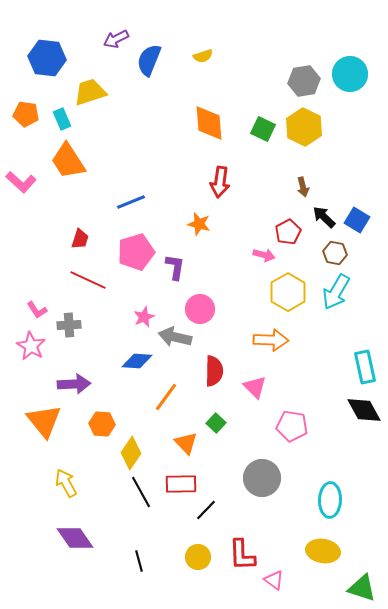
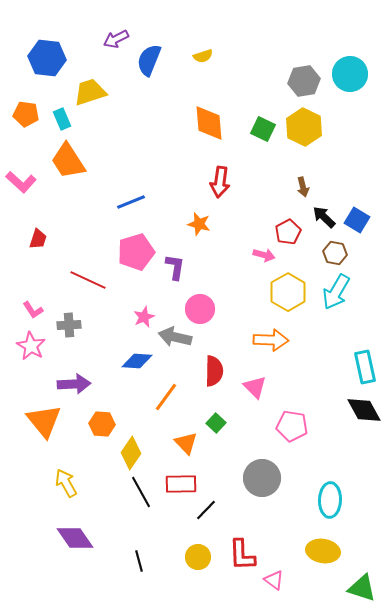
red trapezoid at (80, 239): moved 42 px left
pink L-shape at (37, 310): moved 4 px left
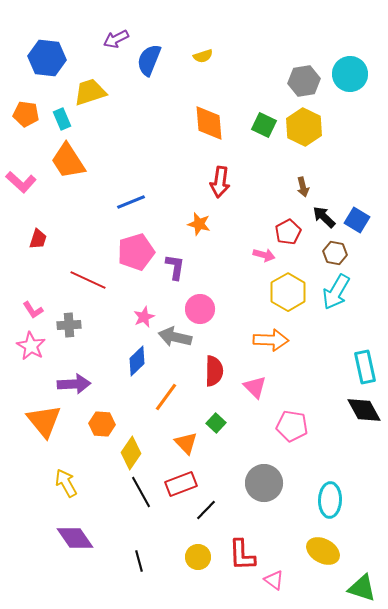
green square at (263, 129): moved 1 px right, 4 px up
blue diamond at (137, 361): rotated 48 degrees counterclockwise
gray circle at (262, 478): moved 2 px right, 5 px down
red rectangle at (181, 484): rotated 20 degrees counterclockwise
yellow ellipse at (323, 551): rotated 20 degrees clockwise
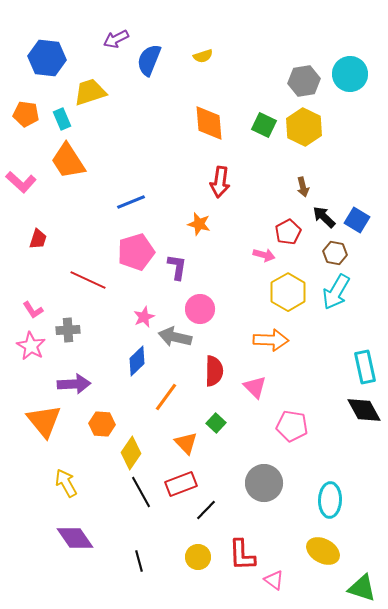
purple L-shape at (175, 267): moved 2 px right
gray cross at (69, 325): moved 1 px left, 5 px down
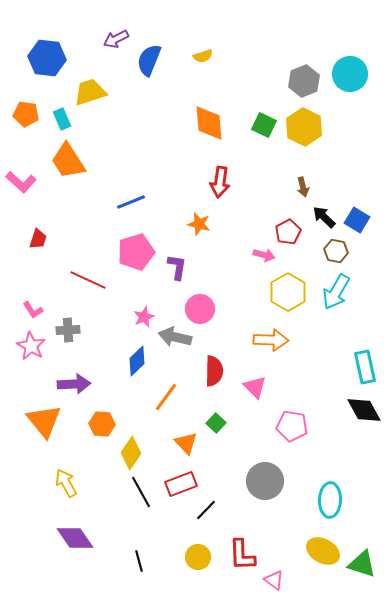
gray hexagon at (304, 81): rotated 12 degrees counterclockwise
brown hexagon at (335, 253): moved 1 px right, 2 px up
gray circle at (264, 483): moved 1 px right, 2 px up
green triangle at (362, 588): moved 24 px up
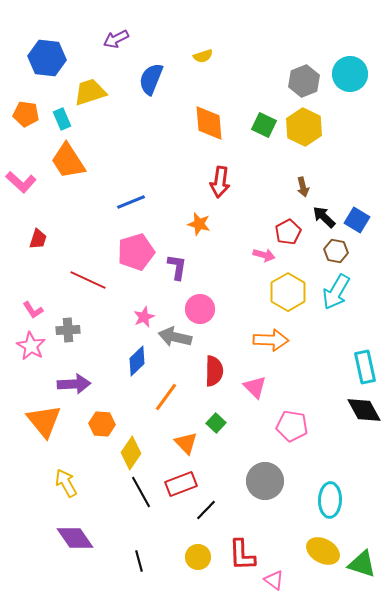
blue semicircle at (149, 60): moved 2 px right, 19 px down
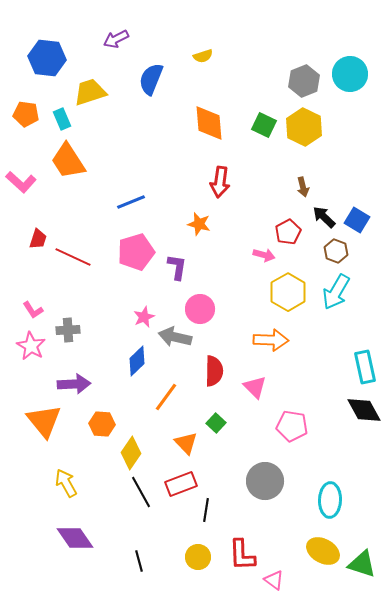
brown hexagon at (336, 251): rotated 10 degrees clockwise
red line at (88, 280): moved 15 px left, 23 px up
black line at (206, 510): rotated 35 degrees counterclockwise
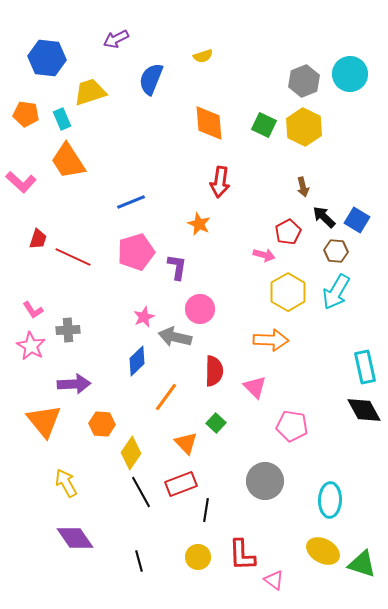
orange star at (199, 224): rotated 10 degrees clockwise
brown hexagon at (336, 251): rotated 15 degrees counterclockwise
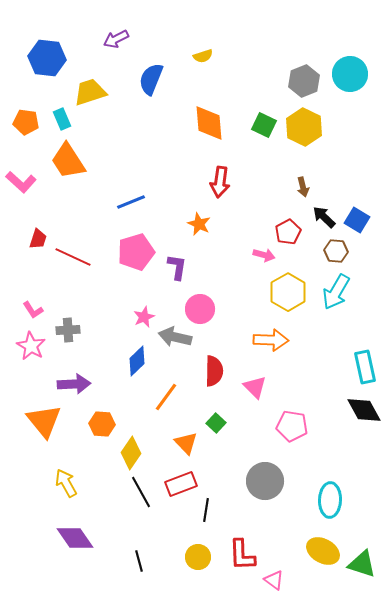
orange pentagon at (26, 114): moved 8 px down
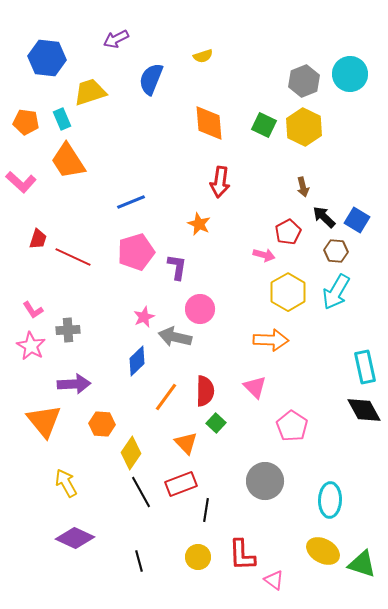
red semicircle at (214, 371): moved 9 px left, 20 px down
pink pentagon at (292, 426): rotated 24 degrees clockwise
purple diamond at (75, 538): rotated 30 degrees counterclockwise
